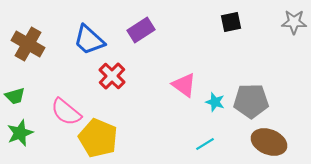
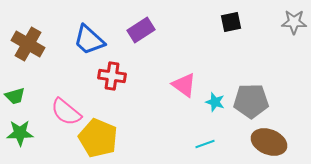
red cross: rotated 36 degrees counterclockwise
green star: rotated 20 degrees clockwise
cyan line: rotated 12 degrees clockwise
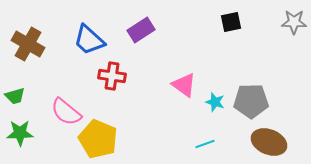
yellow pentagon: moved 1 px down
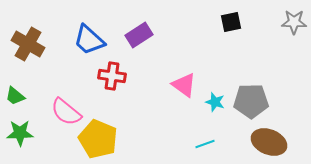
purple rectangle: moved 2 px left, 5 px down
green trapezoid: rotated 55 degrees clockwise
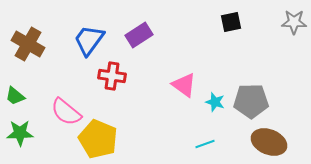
blue trapezoid: rotated 84 degrees clockwise
